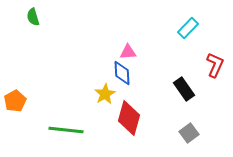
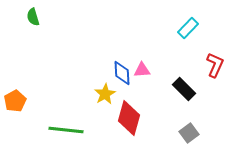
pink triangle: moved 14 px right, 18 px down
black rectangle: rotated 10 degrees counterclockwise
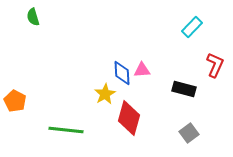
cyan rectangle: moved 4 px right, 1 px up
black rectangle: rotated 30 degrees counterclockwise
orange pentagon: rotated 15 degrees counterclockwise
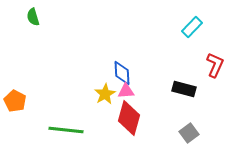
pink triangle: moved 16 px left, 21 px down
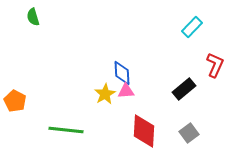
black rectangle: rotated 55 degrees counterclockwise
red diamond: moved 15 px right, 13 px down; rotated 12 degrees counterclockwise
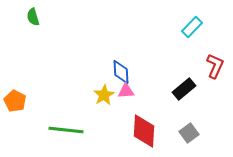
red L-shape: moved 1 px down
blue diamond: moved 1 px left, 1 px up
yellow star: moved 1 px left, 1 px down
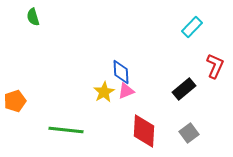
pink triangle: rotated 18 degrees counterclockwise
yellow star: moved 3 px up
orange pentagon: rotated 25 degrees clockwise
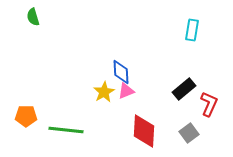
cyan rectangle: moved 3 px down; rotated 35 degrees counterclockwise
red L-shape: moved 6 px left, 38 px down
orange pentagon: moved 11 px right, 15 px down; rotated 20 degrees clockwise
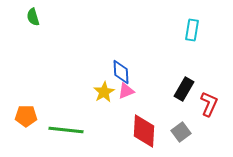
black rectangle: rotated 20 degrees counterclockwise
gray square: moved 8 px left, 1 px up
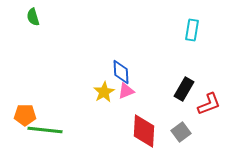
red L-shape: rotated 45 degrees clockwise
orange pentagon: moved 1 px left, 1 px up
green line: moved 21 px left
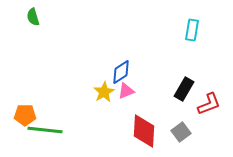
blue diamond: rotated 60 degrees clockwise
